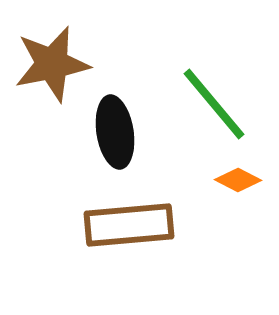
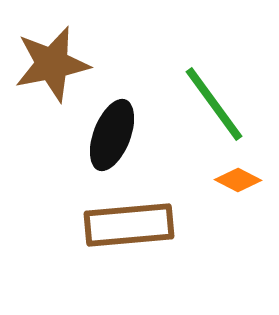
green line: rotated 4 degrees clockwise
black ellipse: moved 3 px left, 3 px down; rotated 30 degrees clockwise
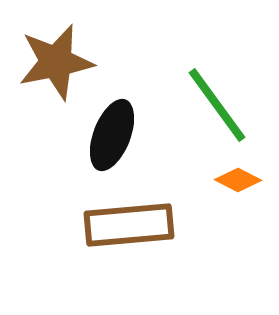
brown star: moved 4 px right, 2 px up
green line: moved 3 px right, 1 px down
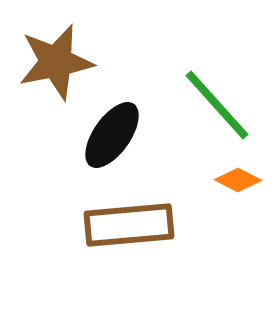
green line: rotated 6 degrees counterclockwise
black ellipse: rotated 14 degrees clockwise
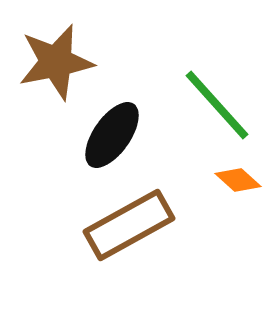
orange diamond: rotated 15 degrees clockwise
brown rectangle: rotated 24 degrees counterclockwise
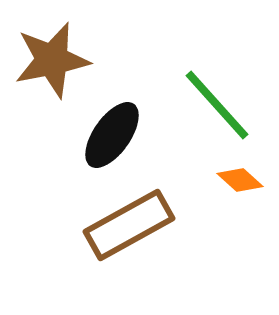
brown star: moved 4 px left, 2 px up
orange diamond: moved 2 px right
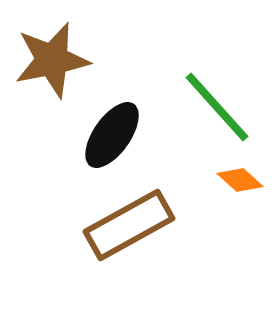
green line: moved 2 px down
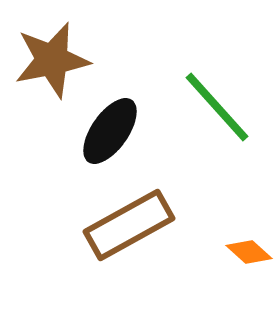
black ellipse: moved 2 px left, 4 px up
orange diamond: moved 9 px right, 72 px down
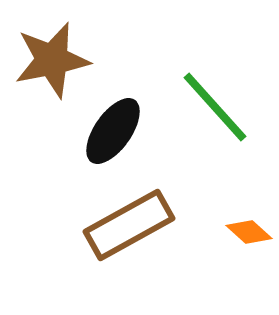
green line: moved 2 px left
black ellipse: moved 3 px right
orange diamond: moved 20 px up
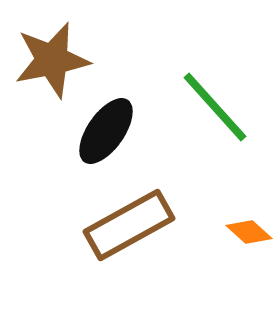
black ellipse: moved 7 px left
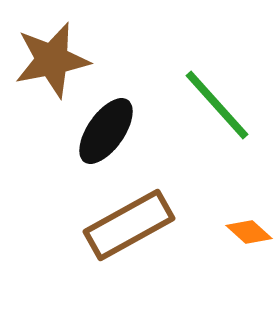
green line: moved 2 px right, 2 px up
